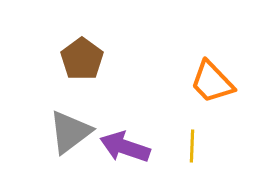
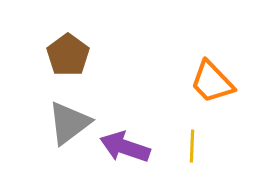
brown pentagon: moved 14 px left, 4 px up
gray triangle: moved 1 px left, 9 px up
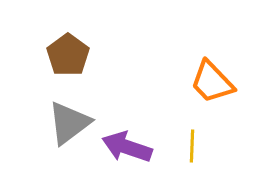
purple arrow: moved 2 px right
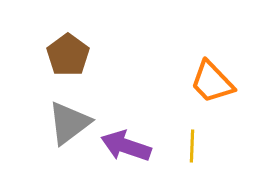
purple arrow: moved 1 px left, 1 px up
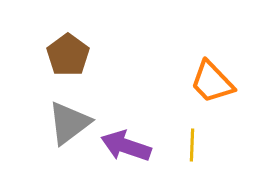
yellow line: moved 1 px up
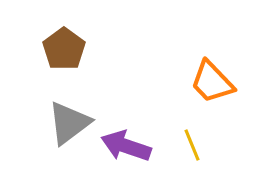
brown pentagon: moved 4 px left, 6 px up
yellow line: rotated 24 degrees counterclockwise
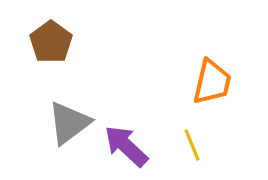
brown pentagon: moved 13 px left, 7 px up
orange trapezoid: rotated 123 degrees counterclockwise
purple arrow: rotated 24 degrees clockwise
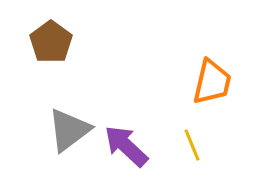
gray triangle: moved 7 px down
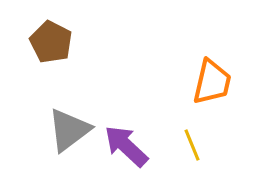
brown pentagon: rotated 9 degrees counterclockwise
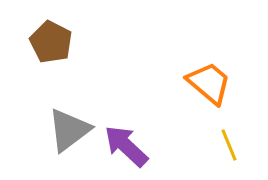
orange trapezoid: moved 3 px left, 1 px down; rotated 63 degrees counterclockwise
yellow line: moved 37 px right
